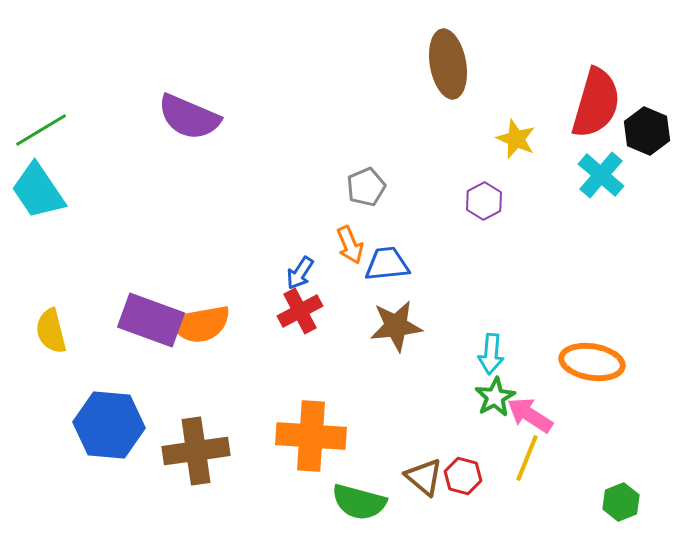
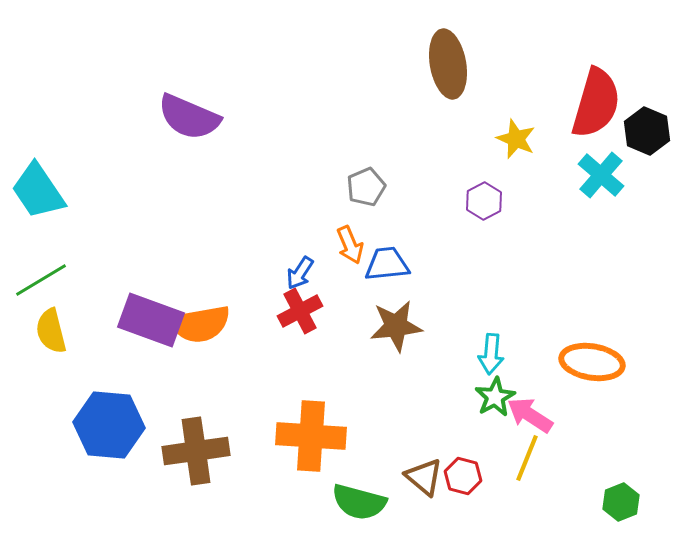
green line: moved 150 px down
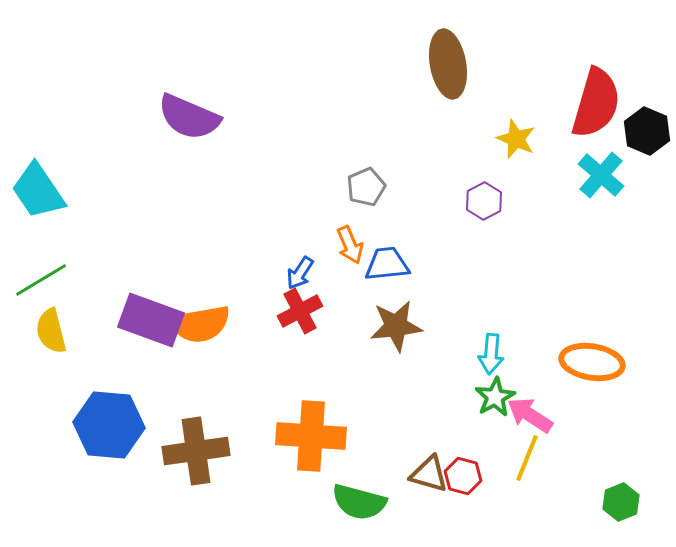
brown triangle: moved 5 px right, 3 px up; rotated 24 degrees counterclockwise
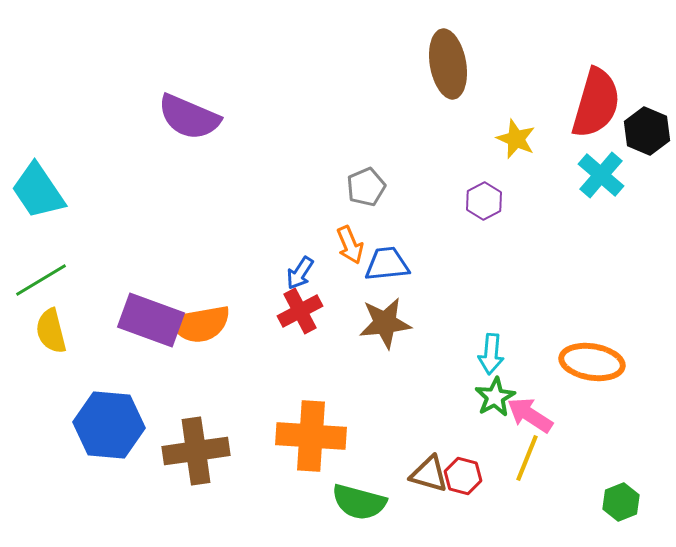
brown star: moved 11 px left, 3 px up
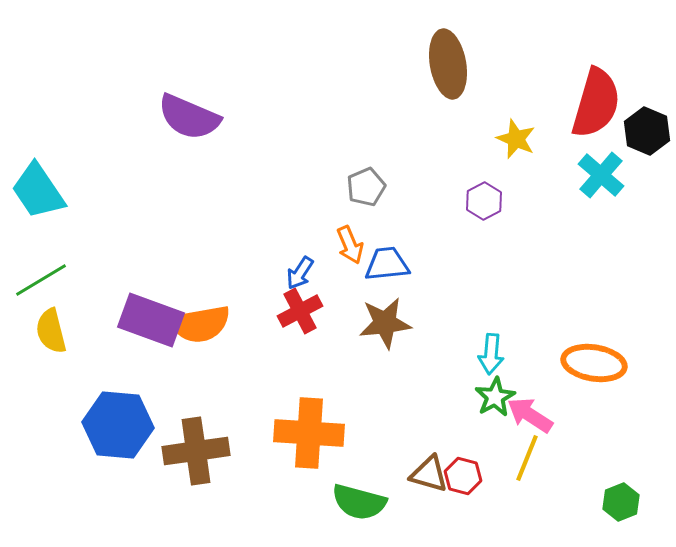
orange ellipse: moved 2 px right, 1 px down
blue hexagon: moved 9 px right
orange cross: moved 2 px left, 3 px up
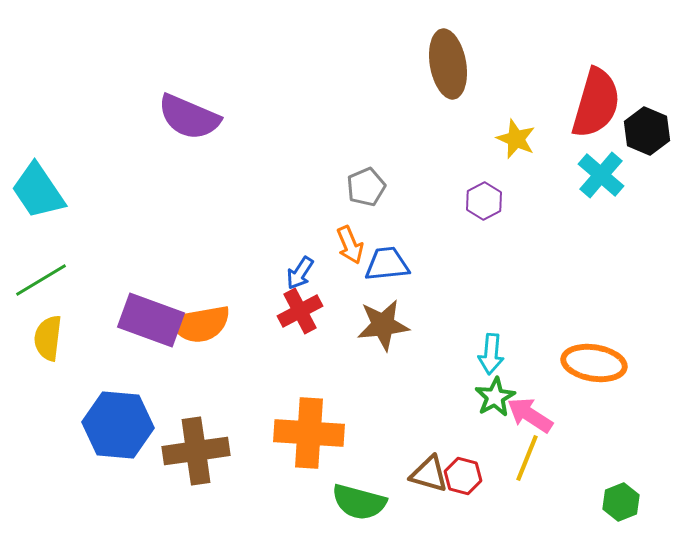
brown star: moved 2 px left, 2 px down
yellow semicircle: moved 3 px left, 7 px down; rotated 21 degrees clockwise
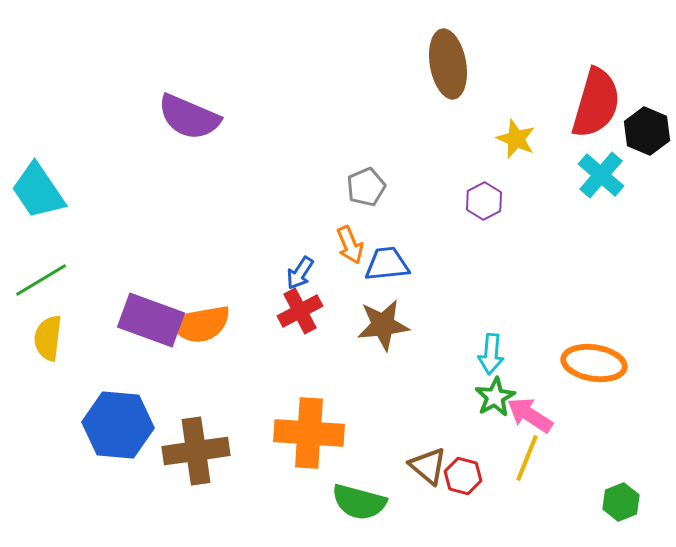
brown triangle: moved 1 px left, 8 px up; rotated 24 degrees clockwise
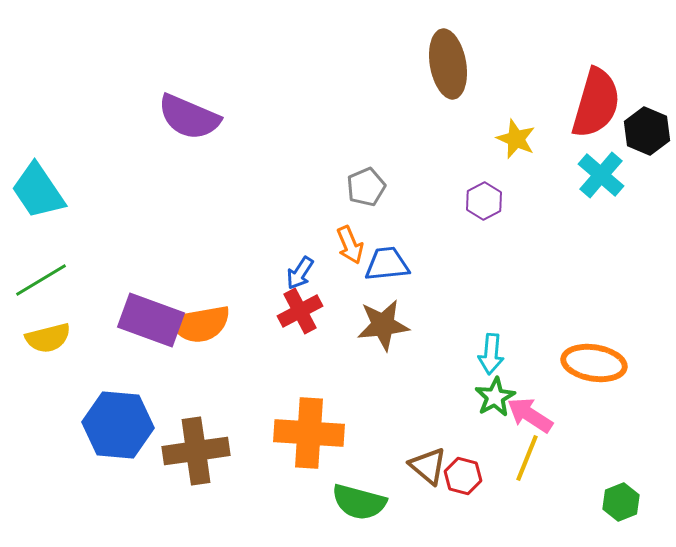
yellow semicircle: rotated 111 degrees counterclockwise
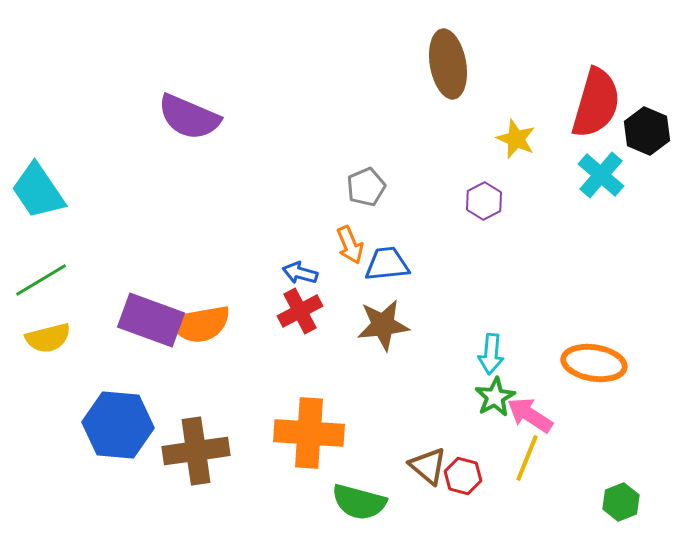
blue arrow: rotated 72 degrees clockwise
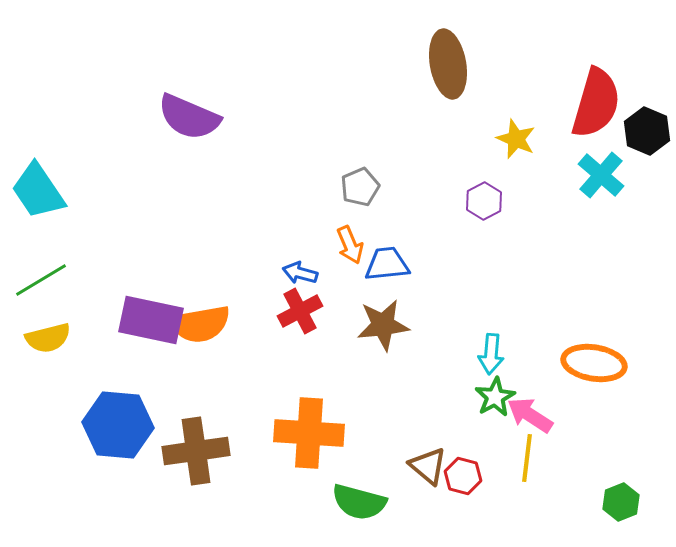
gray pentagon: moved 6 px left
purple rectangle: rotated 8 degrees counterclockwise
yellow line: rotated 15 degrees counterclockwise
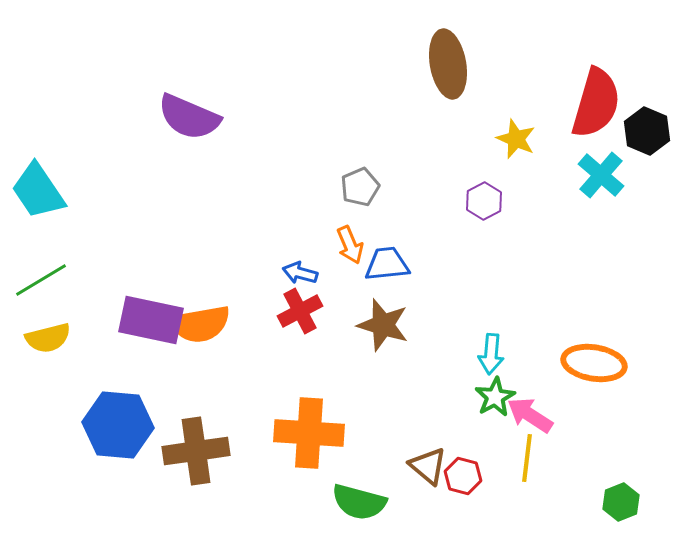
brown star: rotated 24 degrees clockwise
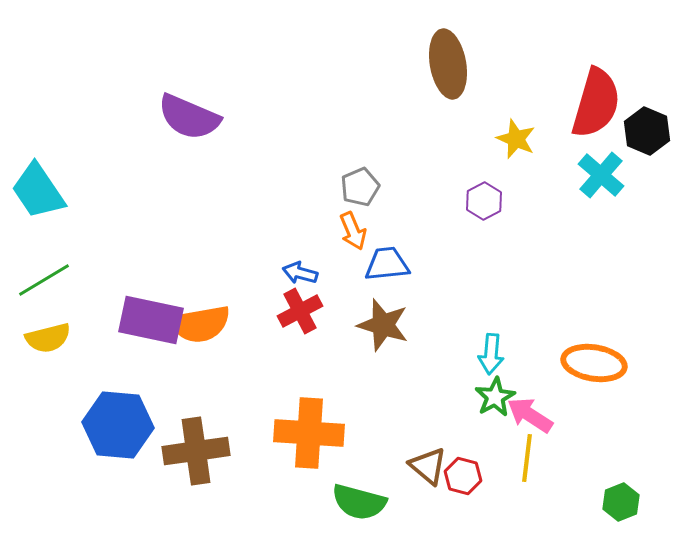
orange arrow: moved 3 px right, 14 px up
green line: moved 3 px right
